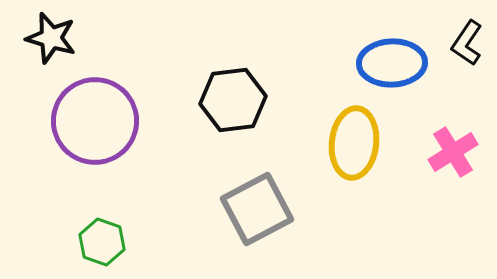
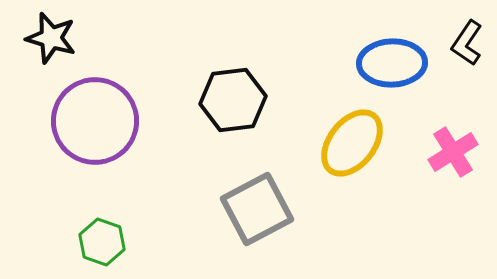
yellow ellipse: moved 2 px left; rotated 32 degrees clockwise
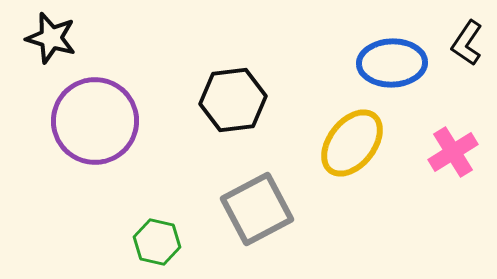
green hexagon: moved 55 px right; rotated 6 degrees counterclockwise
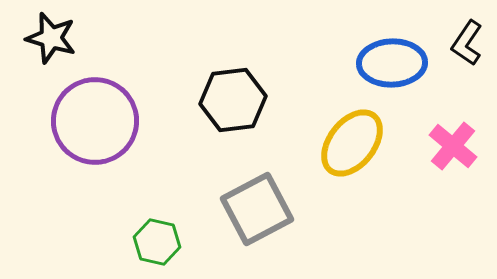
pink cross: moved 6 px up; rotated 18 degrees counterclockwise
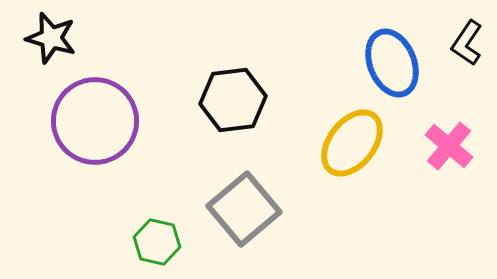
blue ellipse: rotated 70 degrees clockwise
pink cross: moved 4 px left
gray square: moved 13 px left; rotated 12 degrees counterclockwise
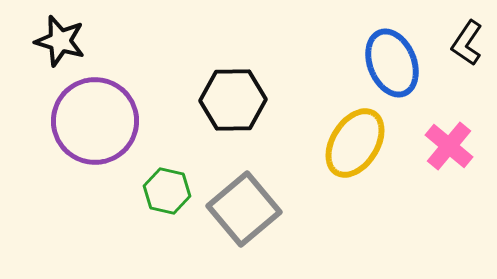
black star: moved 9 px right, 3 px down
black hexagon: rotated 6 degrees clockwise
yellow ellipse: moved 3 px right; rotated 6 degrees counterclockwise
green hexagon: moved 10 px right, 51 px up
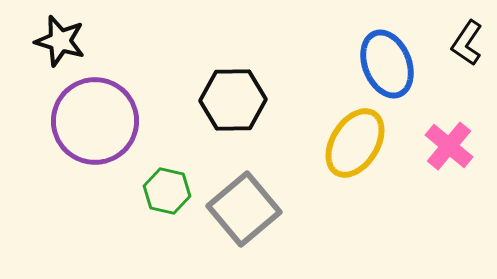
blue ellipse: moved 5 px left, 1 px down
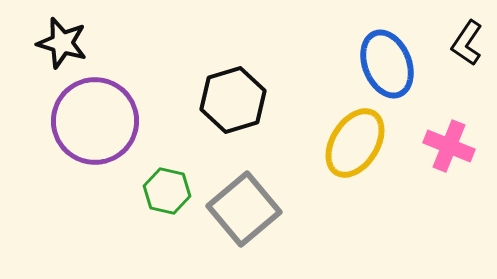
black star: moved 2 px right, 2 px down
black hexagon: rotated 16 degrees counterclockwise
pink cross: rotated 18 degrees counterclockwise
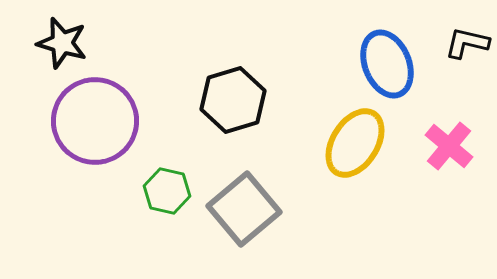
black L-shape: rotated 69 degrees clockwise
pink cross: rotated 18 degrees clockwise
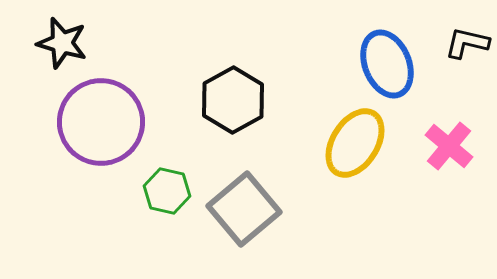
black hexagon: rotated 12 degrees counterclockwise
purple circle: moved 6 px right, 1 px down
